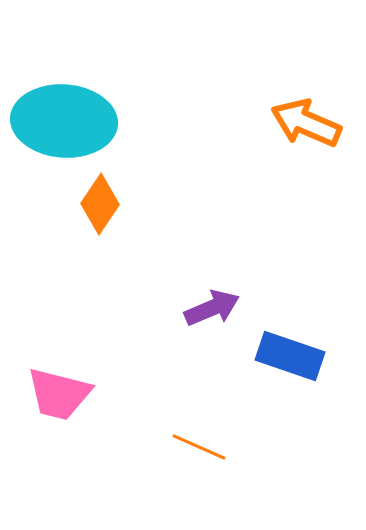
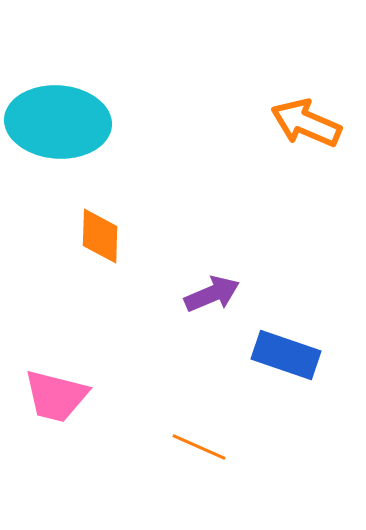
cyan ellipse: moved 6 px left, 1 px down
orange diamond: moved 32 px down; rotated 32 degrees counterclockwise
purple arrow: moved 14 px up
blue rectangle: moved 4 px left, 1 px up
pink trapezoid: moved 3 px left, 2 px down
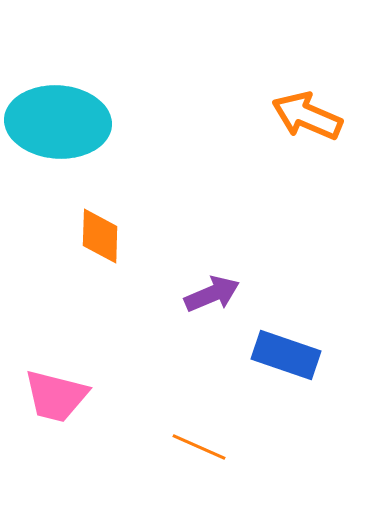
orange arrow: moved 1 px right, 7 px up
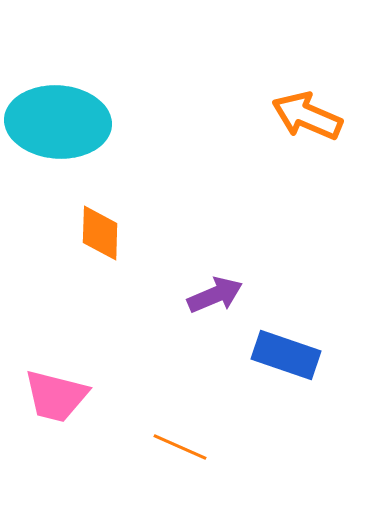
orange diamond: moved 3 px up
purple arrow: moved 3 px right, 1 px down
orange line: moved 19 px left
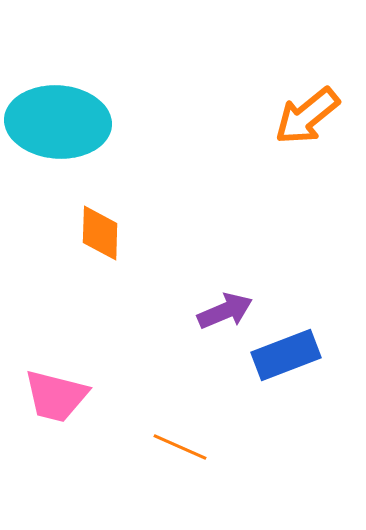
orange arrow: rotated 62 degrees counterclockwise
purple arrow: moved 10 px right, 16 px down
blue rectangle: rotated 40 degrees counterclockwise
